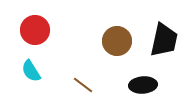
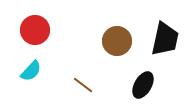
black trapezoid: moved 1 px right, 1 px up
cyan semicircle: rotated 105 degrees counterclockwise
black ellipse: rotated 56 degrees counterclockwise
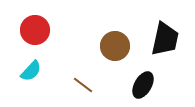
brown circle: moved 2 px left, 5 px down
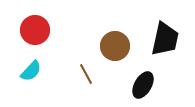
brown line: moved 3 px right, 11 px up; rotated 25 degrees clockwise
